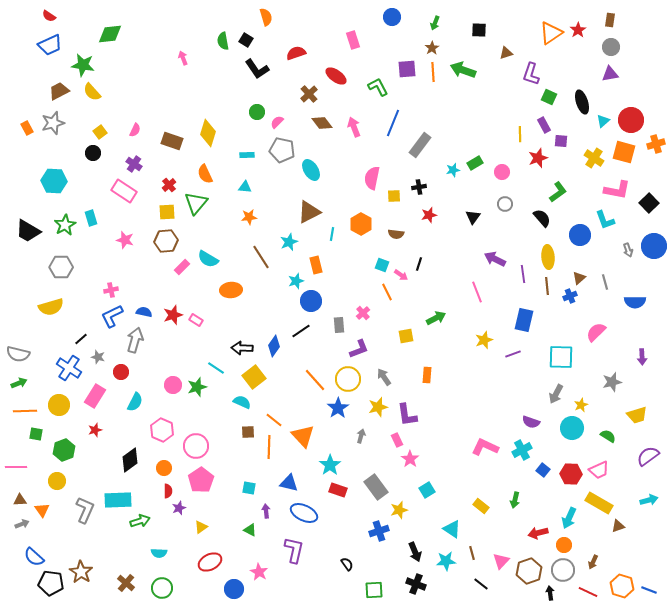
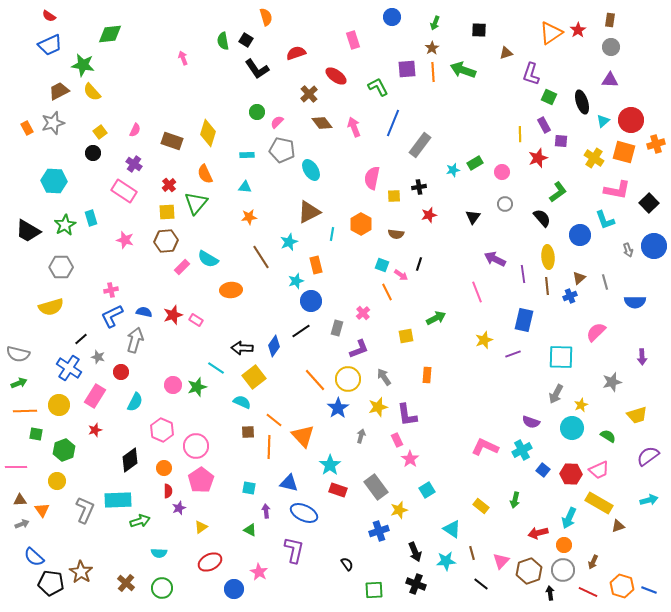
purple triangle at (610, 74): moved 6 px down; rotated 12 degrees clockwise
gray rectangle at (339, 325): moved 2 px left, 3 px down; rotated 21 degrees clockwise
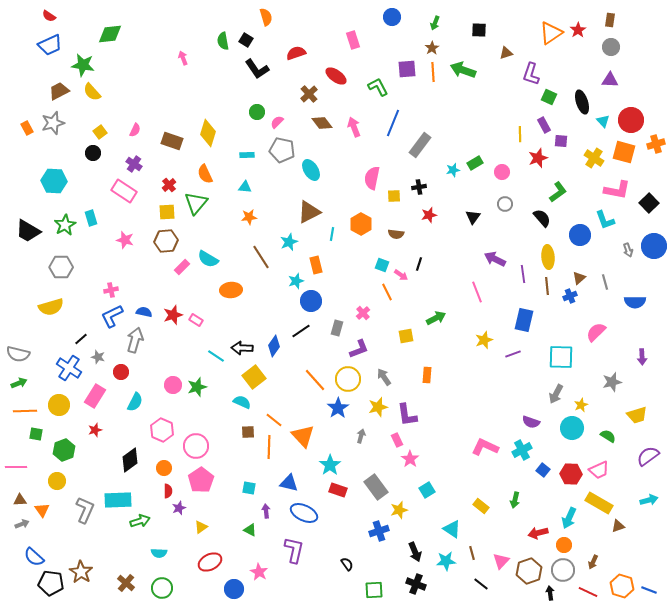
cyan triangle at (603, 121): rotated 32 degrees counterclockwise
cyan line at (216, 368): moved 12 px up
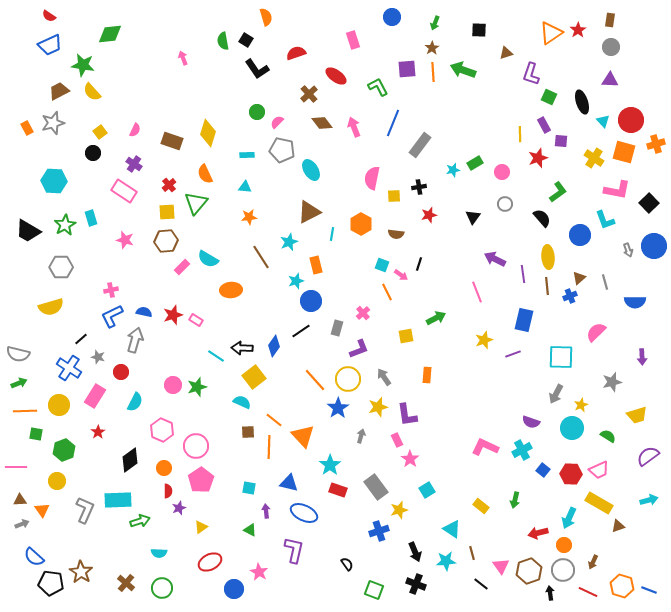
red star at (95, 430): moved 3 px right, 2 px down; rotated 16 degrees counterclockwise
pink triangle at (501, 561): moved 5 px down; rotated 18 degrees counterclockwise
green square at (374, 590): rotated 24 degrees clockwise
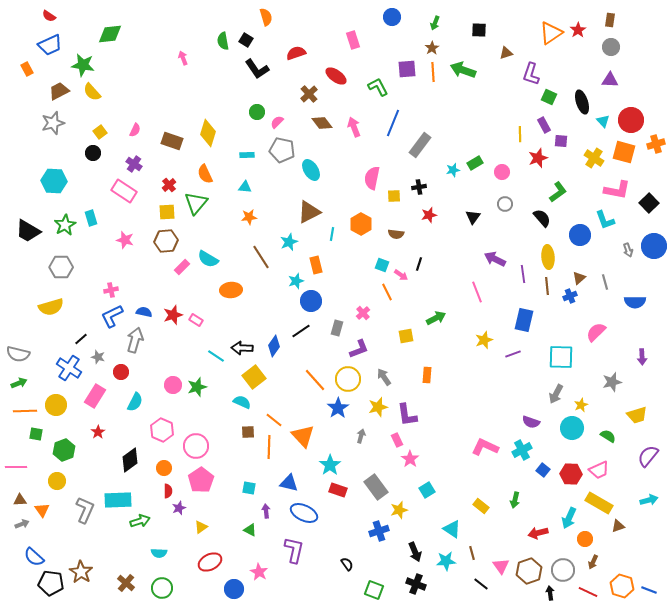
orange rectangle at (27, 128): moved 59 px up
yellow circle at (59, 405): moved 3 px left
purple semicircle at (648, 456): rotated 15 degrees counterclockwise
orange circle at (564, 545): moved 21 px right, 6 px up
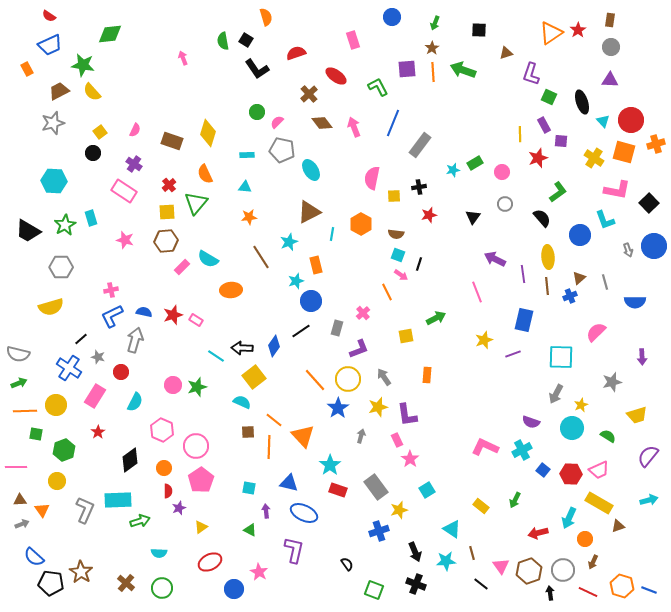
cyan square at (382, 265): moved 16 px right, 10 px up
green arrow at (515, 500): rotated 14 degrees clockwise
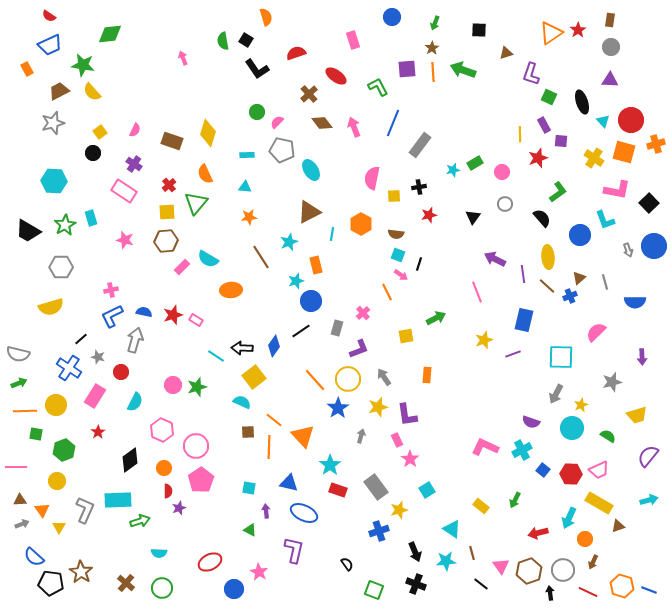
brown line at (547, 286): rotated 42 degrees counterclockwise
yellow triangle at (201, 527): moved 142 px left; rotated 24 degrees counterclockwise
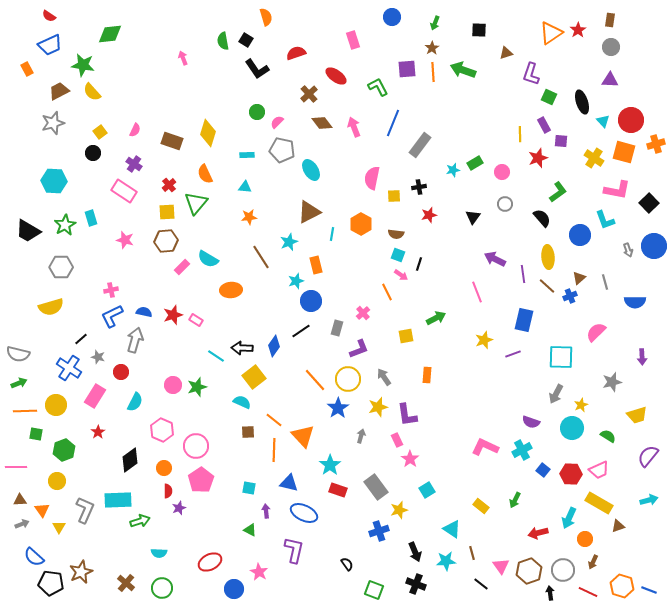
orange line at (269, 447): moved 5 px right, 3 px down
brown star at (81, 572): rotated 15 degrees clockwise
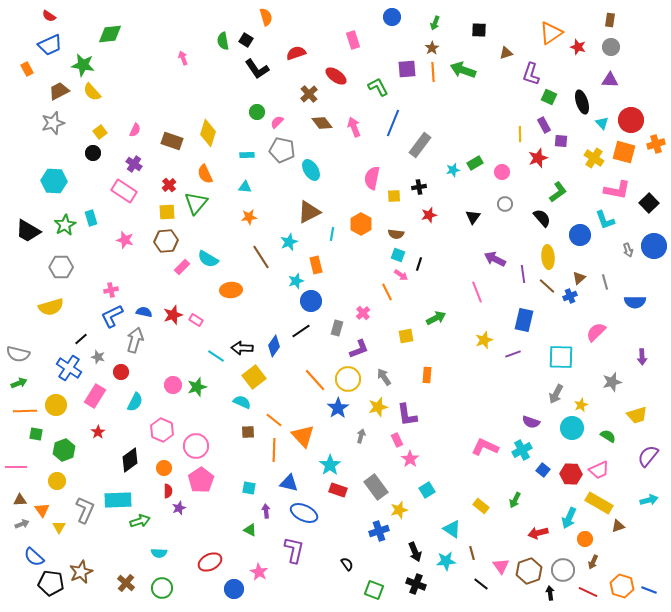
red star at (578, 30): moved 17 px down; rotated 21 degrees counterclockwise
cyan triangle at (603, 121): moved 1 px left, 2 px down
